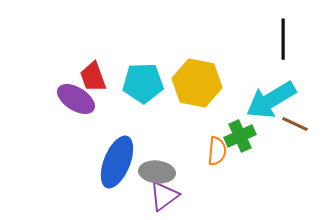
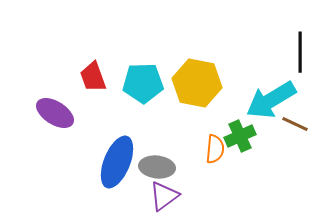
black line: moved 17 px right, 13 px down
purple ellipse: moved 21 px left, 14 px down
orange semicircle: moved 2 px left, 2 px up
gray ellipse: moved 5 px up
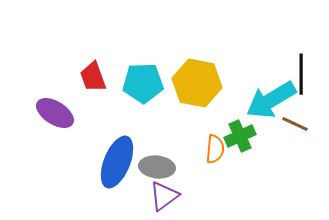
black line: moved 1 px right, 22 px down
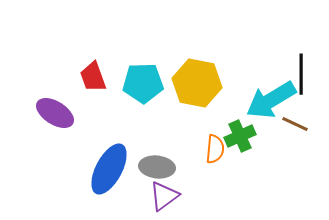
blue ellipse: moved 8 px left, 7 px down; rotated 6 degrees clockwise
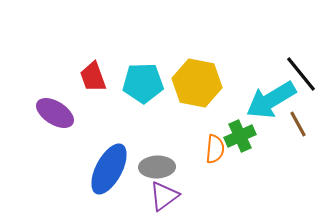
black line: rotated 39 degrees counterclockwise
brown line: moved 3 px right; rotated 36 degrees clockwise
gray ellipse: rotated 8 degrees counterclockwise
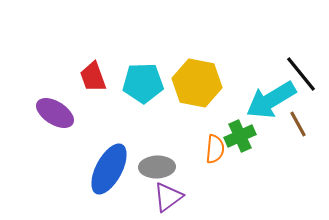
purple triangle: moved 4 px right, 1 px down
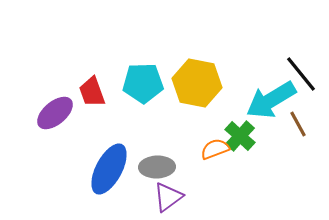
red trapezoid: moved 1 px left, 15 px down
purple ellipse: rotated 72 degrees counterclockwise
green cross: rotated 24 degrees counterclockwise
orange semicircle: rotated 116 degrees counterclockwise
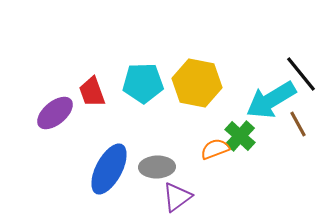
purple triangle: moved 9 px right
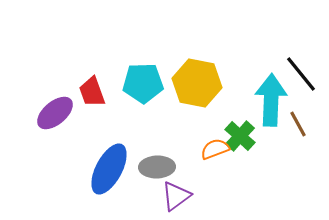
cyan arrow: rotated 123 degrees clockwise
purple triangle: moved 1 px left, 1 px up
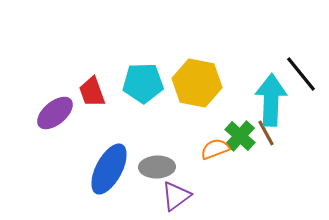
brown line: moved 32 px left, 9 px down
